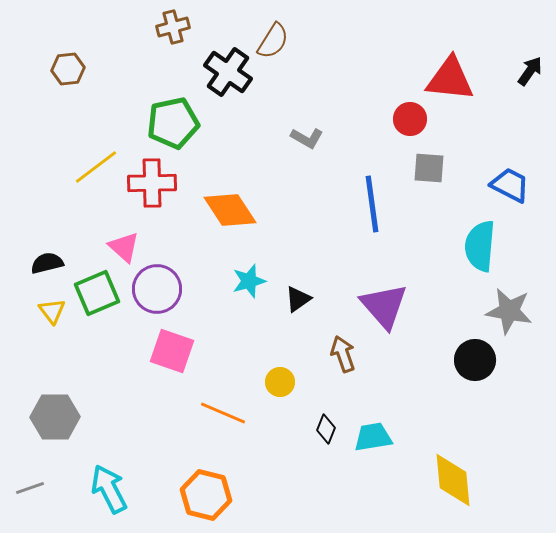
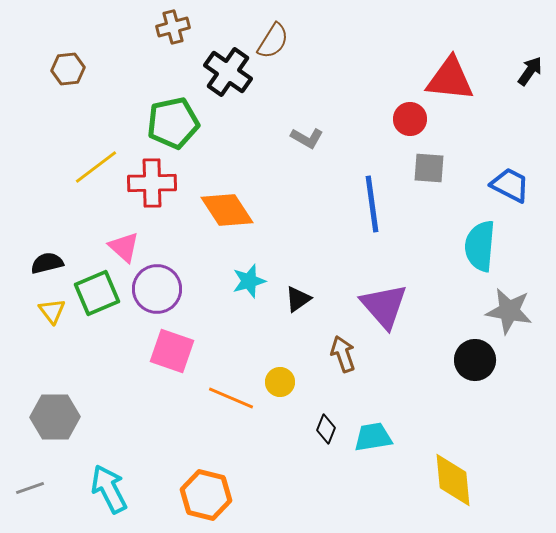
orange diamond: moved 3 px left
orange line: moved 8 px right, 15 px up
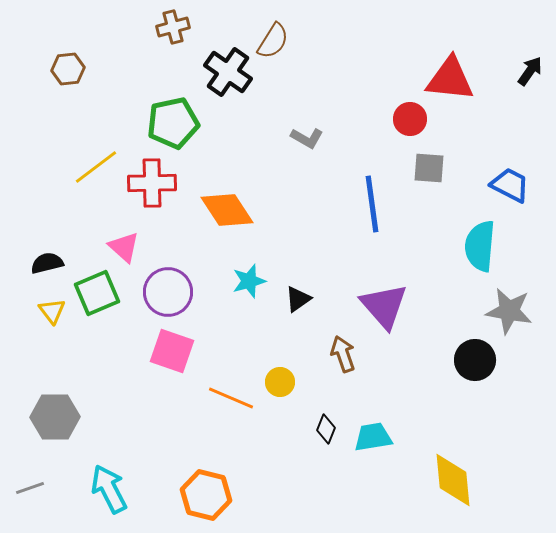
purple circle: moved 11 px right, 3 px down
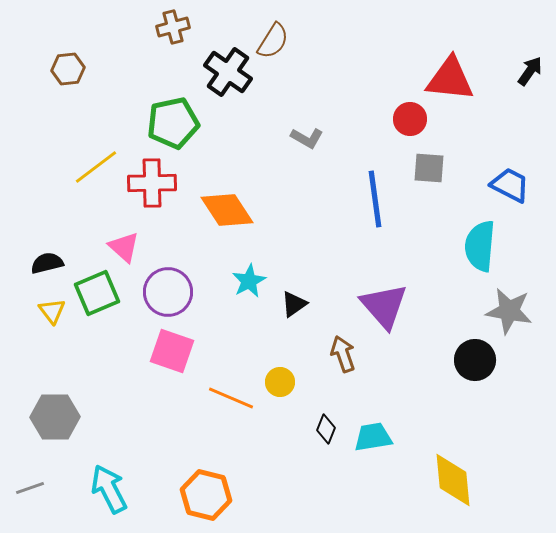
blue line: moved 3 px right, 5 px up
cyan star: rotated 12 degrees counterclockwise
black triangle: moved 4 px left, 5 px down
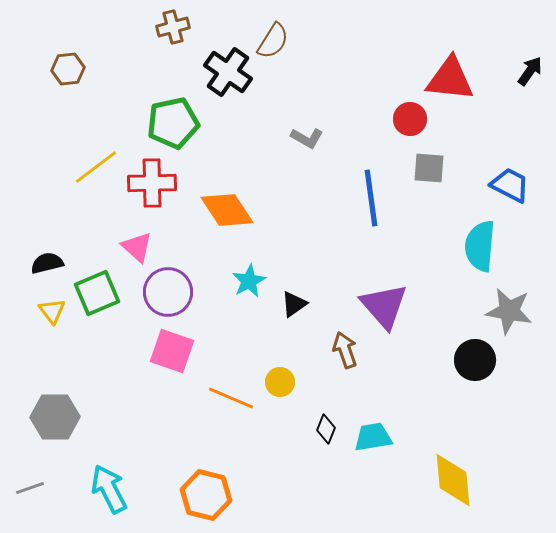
blue line: moved 4 px left, 1 px up
pink triangle: moved 13 px right
brown arrow: moved 2 px right, 4 px up
